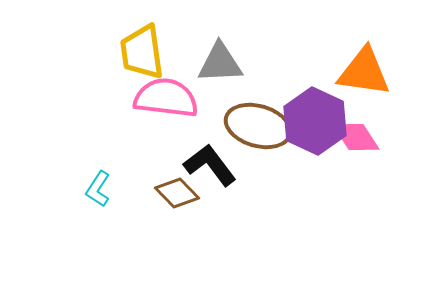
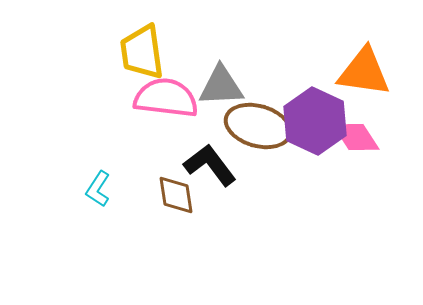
gray triangle: moved 1 px right, 23 px down
brown diamond: moved 1 px left, 2 px down; rotated 36 degrees clockwise
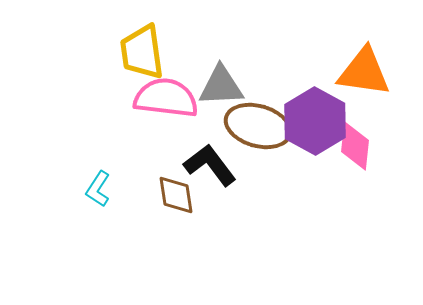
purple hexagon: rotated 4 degrees clockwise
pink diamond: moved 1 px left, 9 px down; rotated 39 degrees clockwise
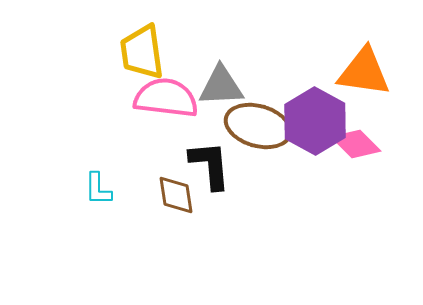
pink diamond: moved 1 px right, 2 px up; rotated 51 degrees counterclockwise
black L-shape: rotated 32 degrees clockwise
cyan L-shape: rotated 33 degrees counterclockwise
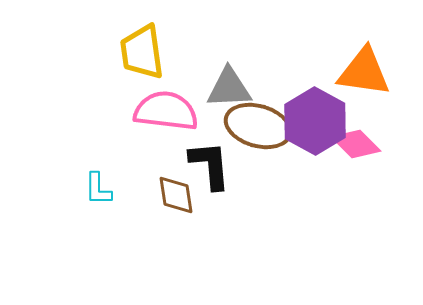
gray triangle: moved 8 px right, 2 px down
pink semicircle: moved 13 px down
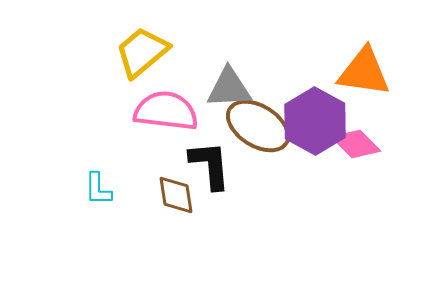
yellow trapezoid: rotated 58 degrees clockwise
brown ellipse: rotated 16 degrees clockwise
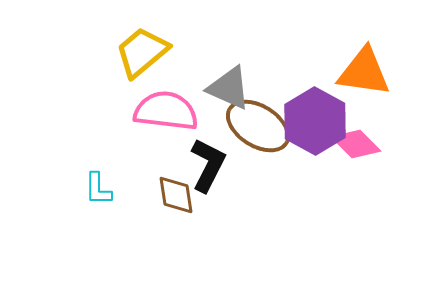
gray triangle: rotated 27 degrees clockwise
black L-shape: moved 2 px left; rotated 32 degrees clockwise
